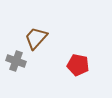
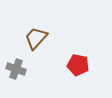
gray cross: moved 8 px down
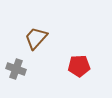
red pentagon: moved 1 px right, 1 px down; rotated 15 degrees counterclockwise
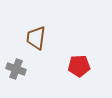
brown trapezoid: rotated 35 degrees counterclockwise
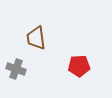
brown trapezoid: rotated 15 degrees counterclockwise
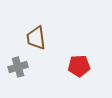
gray cross: moved 2 px right, 2 px up; rotated 36 degrees counterclockwise
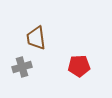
gray cross: moved 4 px right
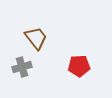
brown trapezoid: rotated 150 degrees clockwise
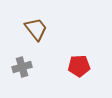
brown trapezoid: moved 9 px up
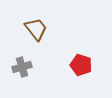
red pentagon: moved 2 px right, 1 px up; rotated 20 degrees clockwise
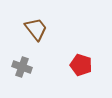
gray cross: rotated 36 degrees clockwise
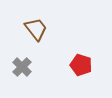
gray cross: rotated 24 degrees clockwise
